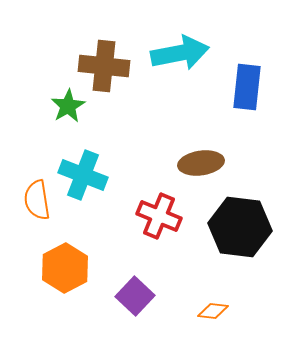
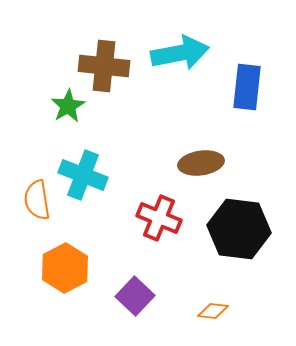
red cross: moved 2 px down
black hexagon: moved 1 px left, 2 px down
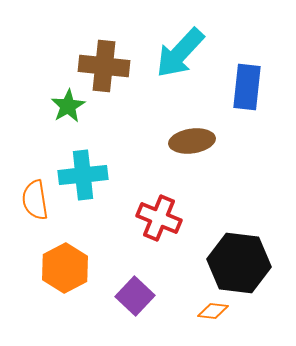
cyan arrow: rotated 144 degrees clockwise
brown ellipse: moved 9 px left, 22 px up
cyan cross: rotated 27 degrees counterclockwise
orange semicircle: moved 2 px left
black hexagon: moved 34 px down
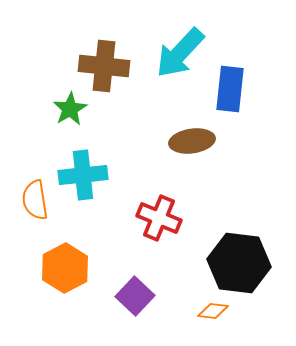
blue rectangle: moved 17 px left, 2 px down
green star: moved 2 px right, 3 px down
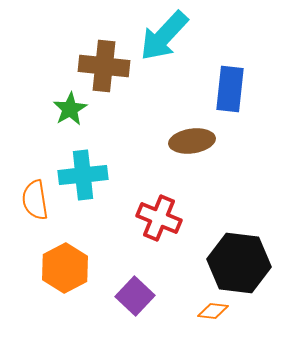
cyan arrow: moved 16 px left, 17 px up
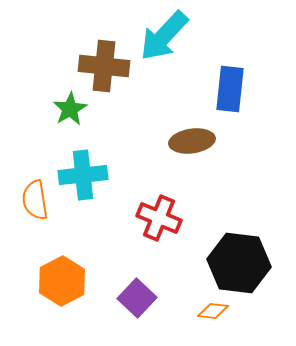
orange hexagon: moved 3 px left, 13 px down
purple square: moved 2 px right, 2 px down
